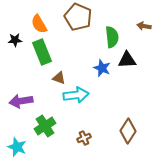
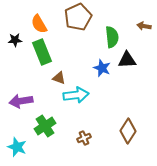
brown pentagon: rotated 24 degrees clockwise
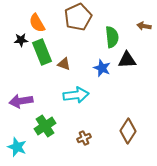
orange semicircle: moved 2 px left, 1 px up
black star: moved 6 px right
brown triangle: moved 5 px right, 14 px up
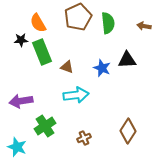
orange semicircle: moved 1 px right
green semicircle: moved 4 px left, 14 px up
brown triangle: moved 3 px right, 3 px down
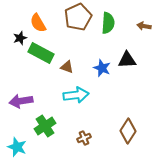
green semicircle: rotated 10 degrees clockwise
black star: moved 1 px left, 2 px up; rotated 16 degrees counterclockwise
green rectangle: moved 1 px left, 1 px down; rotated 40 degrees counterclockwise
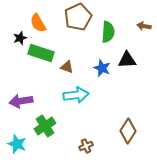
green semicircle: moved 9 px down
green rectangle: rotated 10 degrees counterclockwise
brown cross: moved 2 px right, 8 px down
cyan star: moved 3 px up
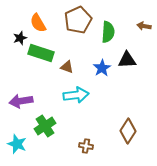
brown pentagon: moved 3 px down
blue star: rotated 18 degrees clockwise
brown cross: rotated 32 degrees clockwise
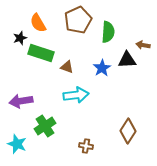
brown arrow: moved 1 px left, 19 px down
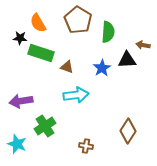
brown pentagon: rotated 16 degrees counterclockwise
black star: rotated 24 degrees clockwise
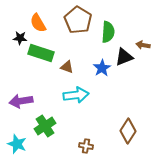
black triangle: moved 3 px left, 3 px up; rotated 18 degrees counterclockwise
